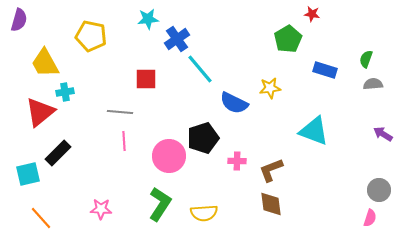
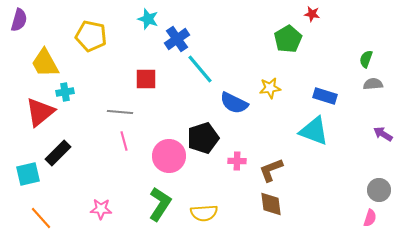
cyan star: rotated 25 degrees clockwise
blue rectangle: moved 26 px down
pink line: rotated 12 degrees counterclockwise
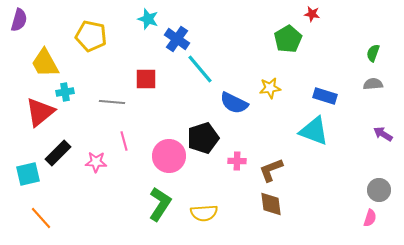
blue cross: rotated 20 degrees counterclockwise
green semicircle: moved 7 px right, 6 px up
gray line: moved 8 px left, 10 px up
pink star: moved 5 px left, 47 px up
